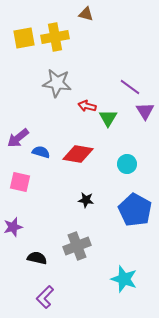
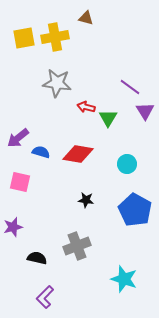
brown triangle: moved 4 px down
red arrow: moved 1 px left, 1 px down
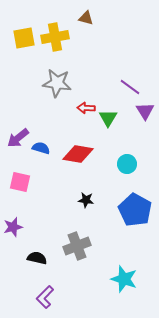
red arrow: moved 1 px down; rotated 12 degrees counterclockwise
blue semicircle: moved 4 px up
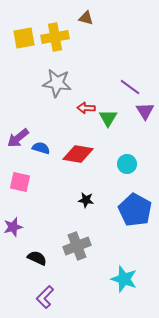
black semicircle: rotated 12 degrees clockwise
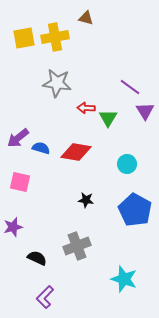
red diamond: moved 2 px left, 2 px up
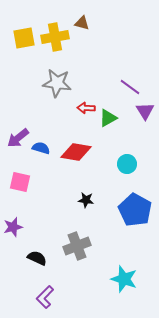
brown triangle: moved 4 px left, 5 px down
green triangle: rotated 30 degrees clockwise
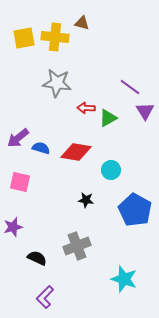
yellow cross: rotated 16 degrees clockwise
cyan circle: moved 16 px left, 6 px down
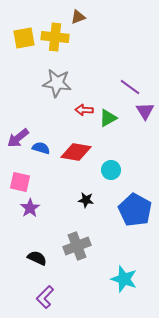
brown triangle: moved 4 px left, 6 px up; rotated 35 degrees counterclockwise
red arrow: moved 2 px left, 2 px down
purple star: moved 17 px right, 19 px up; rotated 18 degrees counterclockwise
